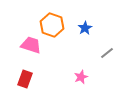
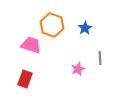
gray line: moved 7 px left, 5 px down; rotated 56 degrees counterclockwise
pink star: moved 3 px left, 8 px up
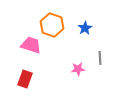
pink star: rotated 16 degrees clockwise
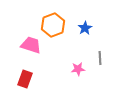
orange hexagon: moved 1 px right; rotated 20 degrees clockwise
